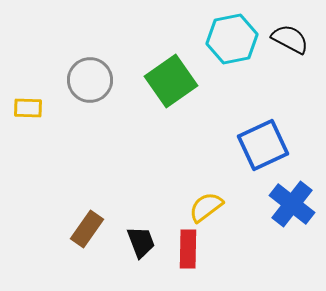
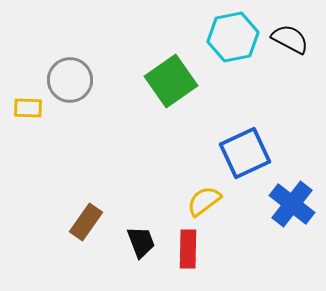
cyan hexagon: moved 1 px right, 2 px up
gray circle: moved 20 px left
blue square: moved 18 px left, 8 px down
yellow semicircle: moved 2 px left, 6 px up
brown rectangle: moved 1 px left, 7 px up
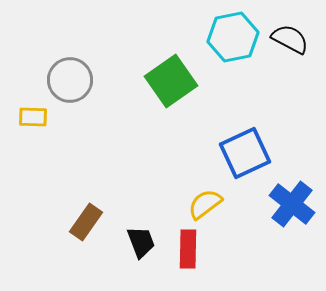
yellow rectangle: moved 5 px right, 9 px down
yellow semicircle: moved 1 px right, 3 px down
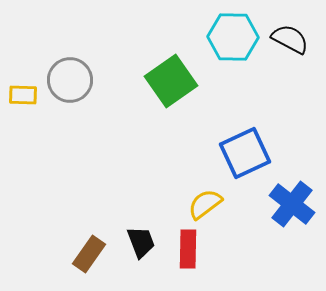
cyan hexagon: rotated 12 degrees clockwise
yellow rectangle: moved 10 px left, 22 px up
brown rectangle: moved 3 px right, 32 px down
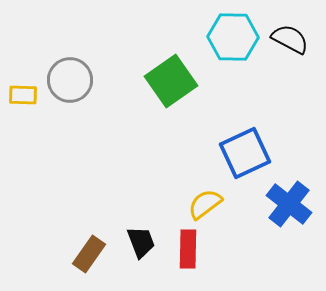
blue cross: moved 3 px left
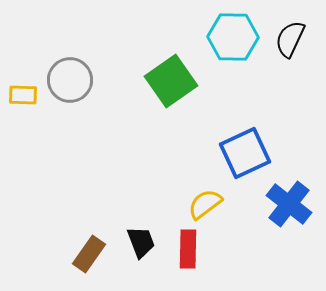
black semicircle: rotated 93 degrees counterclockwise
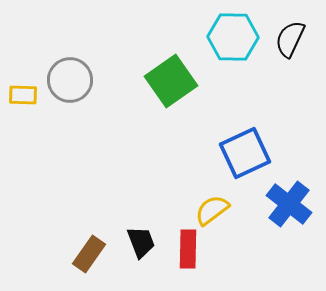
yellow semicircle: moved 7 px right, 6 px down
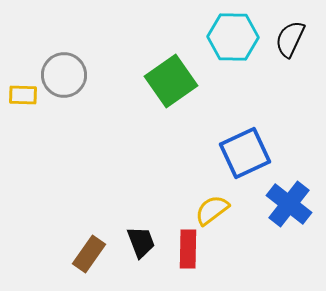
gray circle: moved 6 px left, 5 px up
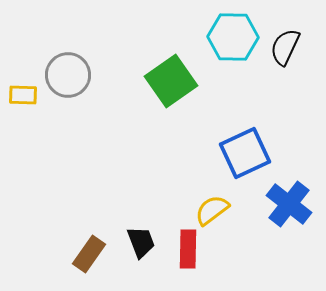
black semicircle: moved 5 px left, 8 px down
gray circle: moved 4 px right
